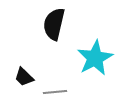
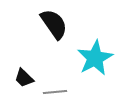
black semicircle: rotated 132 degrees clockwise
black trapezoid: moved 1 px down
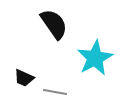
black trapezoid: rotated 20 degrees counterclockwise
gray line: rotated 15 degrees clockwise
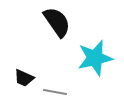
black semicircle: moved 3 px right, 2 px up
cyan star: rotated 15 degrees clockwise
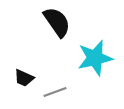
gray line: rotated 30 degrees counterclockwise
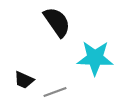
cyan star: rotated 15 degrees clockwise
black trapezoid: moved 2 px down
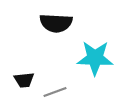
black semicircle: moved 1 px left, 1 px down; rotated 128 degrees clockwise
black trapezoid: rotated 30 degrees counterclockwise
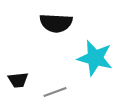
cyan star: rotated 12 degrees clockwise
black trapezoid: moved 6 px left
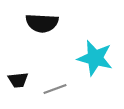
black semicircle: moved 14 px left
gray line: moved 3 px up
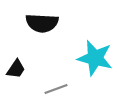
black trapezoid: moved 2 px left, 11 px up; rotated 50 degrees counterclockwise
gray line: moved 1 px right
